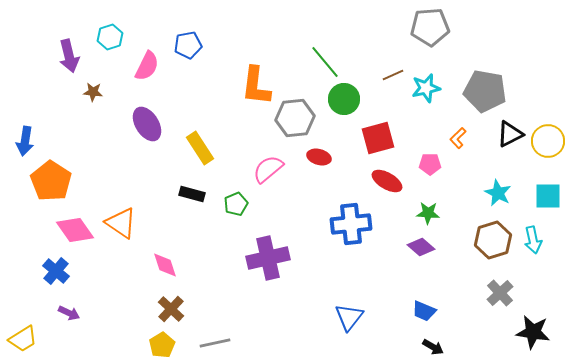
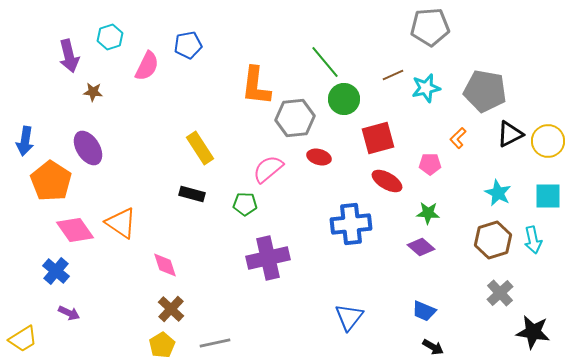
purple ellipse at (147, 124): moved 59 px left, 24 px down
green pentagon at (236, 204): moved 9 px right; rotated 25 degrees clockwise
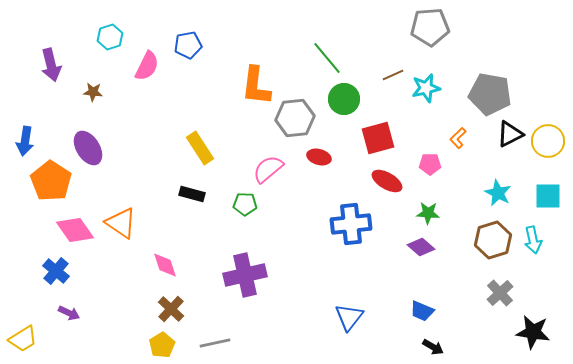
purple arrow at (69, 56): moved 18 px left, 9 px down
green line at (325, 62): moved 2 px right, 4 px up
gray pentagon at (485, 91): moved 5 px right, 3 px down
purple cross at (268, 258): moved 23 px left, 17 px down
blue trapezoid at (424, 311): moved 2 px left
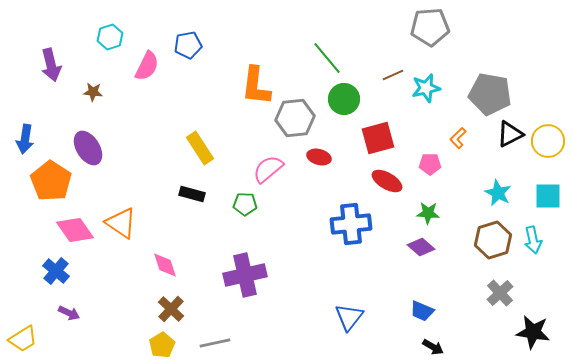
blue arrow at (25, 141): moved 2 px up
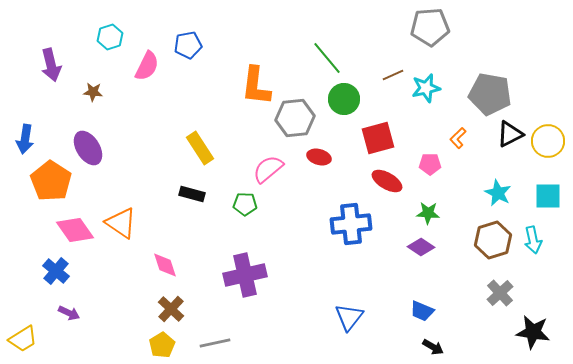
purple diamond at (421, 247): rotated 8 degrees counterclockwise
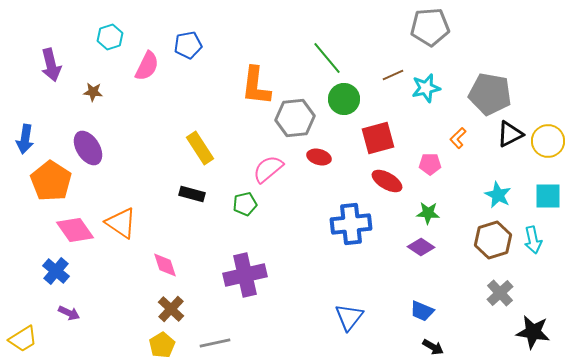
cyan star at (498, 193): moved 2 px down
green pentagon at (245, 204): rotated 15 degrees counterclockwise
